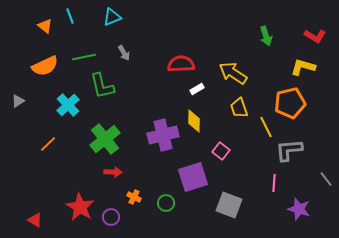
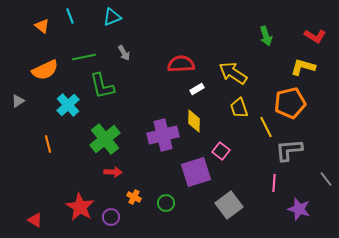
orange triangle: moved 3 px left
orange semicircle: moved 4 px down
orange line: rotated 60 degrees counterclockwise
purple square: moved 3 px right, 5 px up
gray square: rotated 32 degrees clockwise
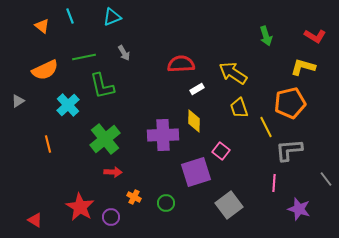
purple cross: rotated 12 degrees clockwise
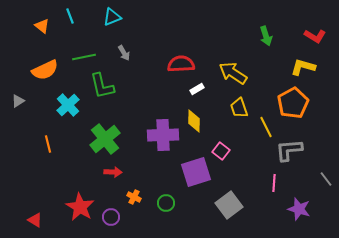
orange pentagon: moved 3 px right; rotated 16 degrees counterclockwise
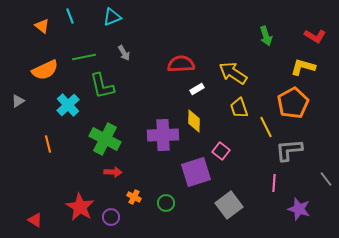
green cross: rotated 24 degrees counterclockwise
